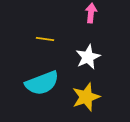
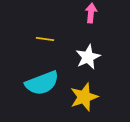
yellow star: moved 2 px left
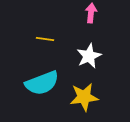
white star: moved 1 px right, 1 px up
yellow star: rotated 12 degrees clockwise
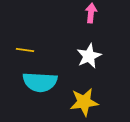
yellow line: moved 20 px left, 11 px down
cyan semicircle: moved 2 px left, 1 px up; rotated 24 degrees clockwise
yellow star: moved 5 px down
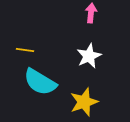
cyan semicircle: rotated 28 degrees clockwise
yellow star: rotated 12 degrees counterclockwise
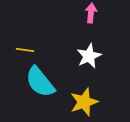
cyan semicircle: rotated 20 degrees clockwise
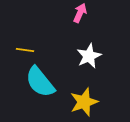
pink arrow: moved 11 px left; rotated 18 degrees clockwise
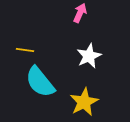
yellow star: rotated 8 degrees counterclockwise
